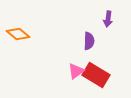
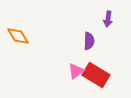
orange diamond: moved 2 px down; rotated 20 degrees clockwise
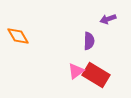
purple arrow: rotated 63 degrees clockwise
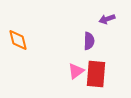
purple arrow: moved 1 px left
orange diamond: moved 4 px down; rotated 15 degrees clockwise
red rectangle: moved 1 px up; rotated 64 degrees clockwise
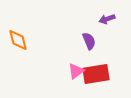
purple semicircle: rotated 24 degrees counterclockwise
red rectangle: rotated 76 degrees clockwise
